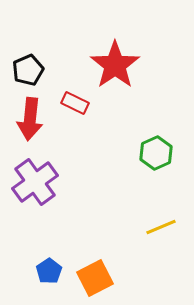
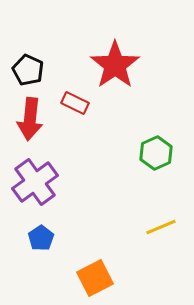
black pentagon: rotated 24 degrees counterclockwise
blue pentagon: moved 8 px left, 33 px up
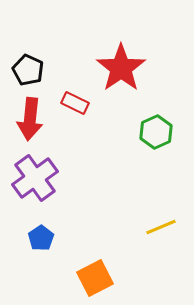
red star: moved 6 px right, 3 px down
green hexagon: moved 21 px up
purple cross: moved 4 px up
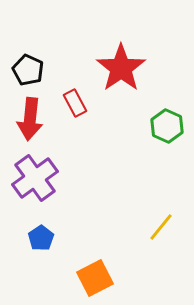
red rectangle: rotated 36 degrees clockwise
green hexagon: moved 11 px right, 6 px up; rotated 12 degrees counterclockwise
yellow line: rotated 28 degrees counterclockwise
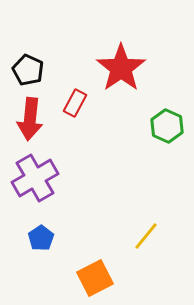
red rectangle: rotated 56 degrees clockwise
purple cross: rotated 6 degrees clockwise
yellow line: moved 15 px left, 9 px down
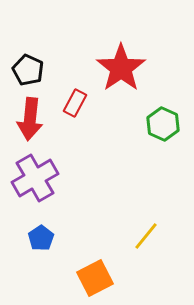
green hexagon: moved 4 px left, 2 px up
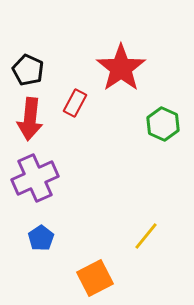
purple cross: rotated 6 degrees clockwise
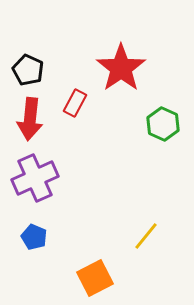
blue pentagon: moved 7 px left, 1 px up; rotated 15 degrees counterclockwise
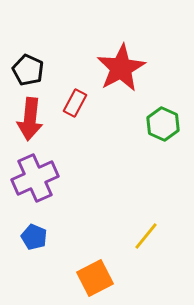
red star: rotated 6 degrees clockwise
